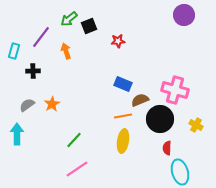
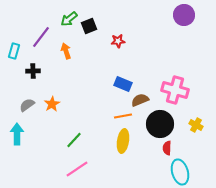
black circle: moved 5 px down
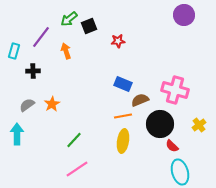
yellow cross: moved 3 px right; rotated 24 degrees clockwise
red semicircle: moved 5 px right, 2 px up; rotated 48 degrees counterclockwise
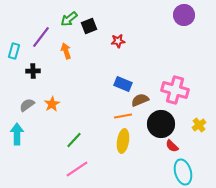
black circle: moved 1 px right
cyan ellipse: moved 3 px right
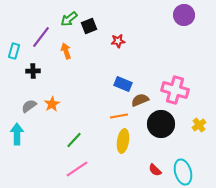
gray semicircle: moved 2 px right, 1 px down
orange line: moved 4 px left
red semicircle: moved 17 px left, 24 px down
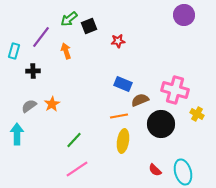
yellow cross: moved 2 px left, 11 px up; rotated 24 degrees counterclockwise
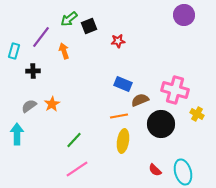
orange arrow: moved 2 px left
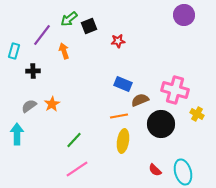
purple line: moved 1 px right, 2 px up
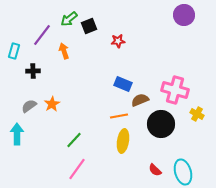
pink line: rotated 20 degrees counterclockwise
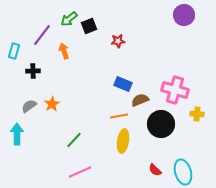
yellow cross: rotated 24 degrees counterclockwise
pink line: moved 3 px right, 3 px down; rotated 30 degrees clockwise
